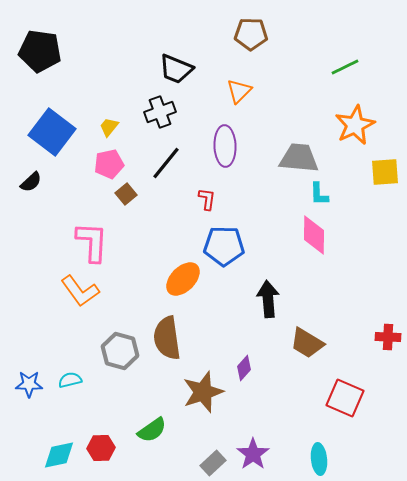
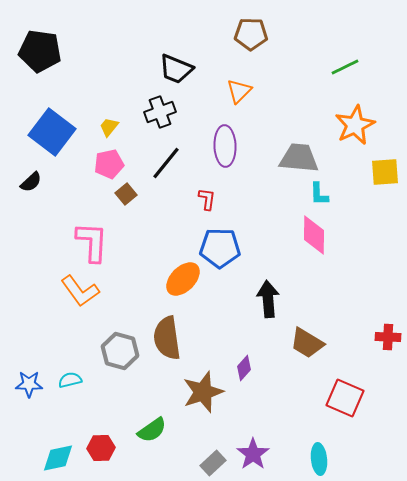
blue pentagon: moved 4 px left, 2 px down
cyan diamond: moved 1 px left, 3 px down
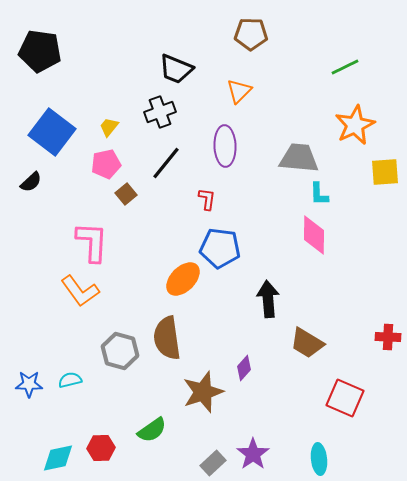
pink pentagon: moved 3 px left
blue pentagon: rotated 6 degrees clockwise
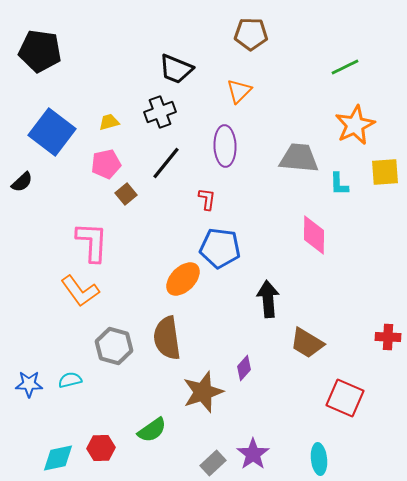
yellow trapezoid: moved 5 px up; rotated 35 degrees clockwise
black semicircle: moved 9 px left
cyan L-shape: moved 20 px right, 10 px up
gray hexagon: moved 6 px left, 5 px up
